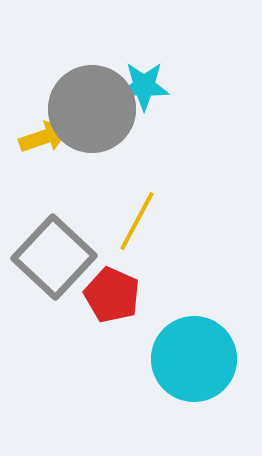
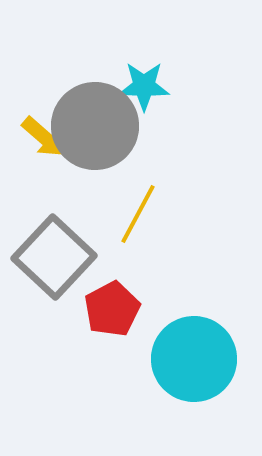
gray circle: moved 3 px right, 17 px down
yellow arrow: rotated 60 degrees clockwise
yellow line: moved 1 px right, 7 px up
red pentagon: moved 14 px down; rotated 20 degrees clockwise
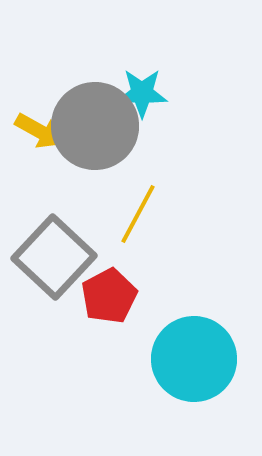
cyan star: moved 2 px left, 7 px down
yellow arrow: moved 5 px left, 6 px up; rotated 12 degrees counterclockwise
red pentagon: moved 3 px left, 13 px up
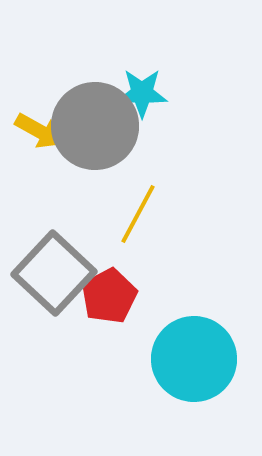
gray square: moved 16 px down
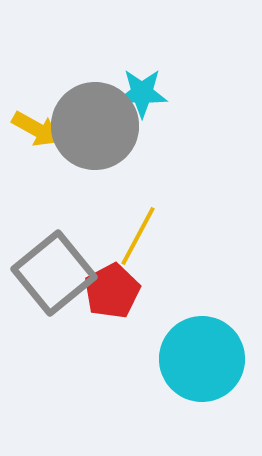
yellow arrow: moved 3 px left, 2 px up
yellow line: moved 22 px down
gray square: rotated 8 degrees clockwise
red pentagon: moved 3 px right, 5 px up
cyan circle: moved 8 px right
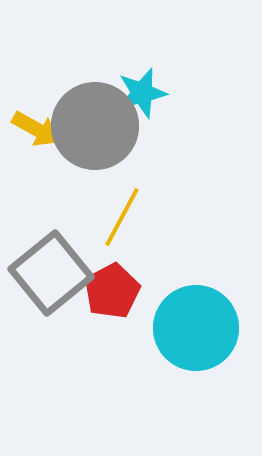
cyan star: rotated 15 degrees counterclockwise
yellow line: moved 16 px left, 19 px up
gray square: moved 3 px left
cyan circle: moved 6 px left, 31 px up
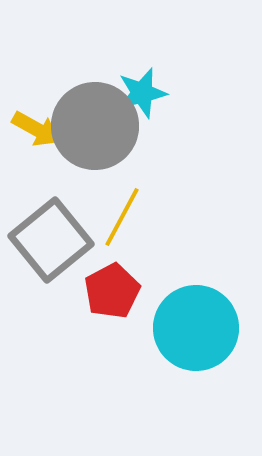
gray square: moved 33 px up
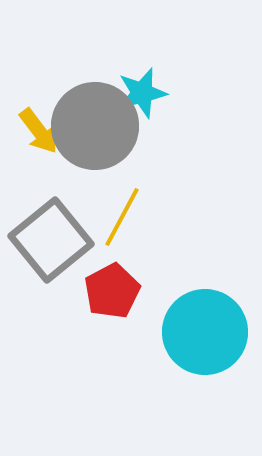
yellow arrow: moved 3 px right, 2 px down; rotated 24 degrees clockwise
cyan circle: moved 9 px right, 4 px down
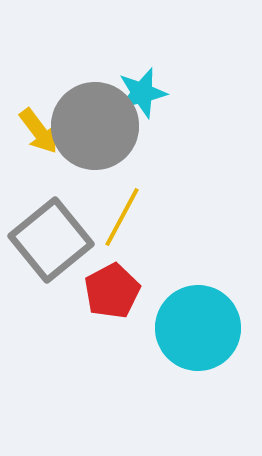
cyan circle: moved 7 px left, 4 px up
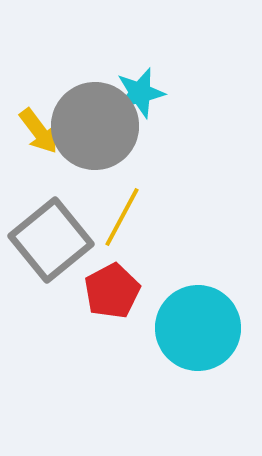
cyan star: moved 2 px left
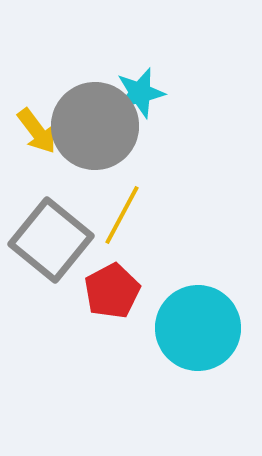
yellow arrow: moved 2 px left
yellow line: moved 2 px up
gray square: rotated 12 degrees counterclockwise
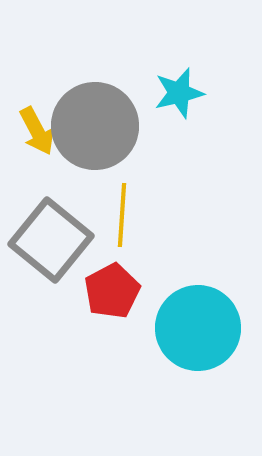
cyan star: moved 39 px right
yellow arrow: rotated 9 degrees clockwise
yellow line: rotated 24 degrees counterclockwise
